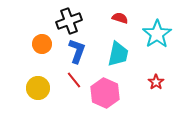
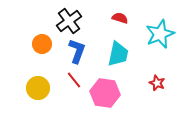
black cross: rotated 15 degrees counterclockwise
cyan star: moved 3 px right; rotated 12 degrees clockwise
red star: moved 1 px right, 1 px down; rotated 14 degrees counterclockwise
pink hexagon: rotated 16 degrees counterclockwise
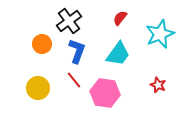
red semicircle: rotated 70 degrees counterclockwise
cyan trapezoid: rotated 24 degrees clockwise
red star: moved 1 px right, 2 px down
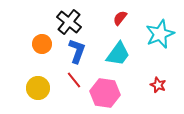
black cross: moved 1 px down; rotated 15 degrees counterclockwise
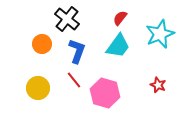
black cross: moved 2 px left, 3 px up
cyan trapezoid: moved 8 px up
pink hexagon: rotated 8 degrees clockwise
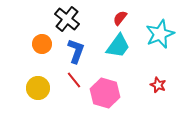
blue L-shape: moved 1 px left
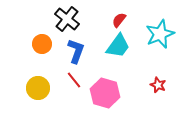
red semicircle: moved 1 px left, 2 px down
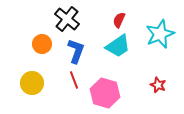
red semicircle: rotated 14 degrees counterclockwise
cyan trapezoid: rotated 20 degrees clockwise
red line: rotated 18 degrees clockwise
yellow circle: moved 6 px left, 5 px up
